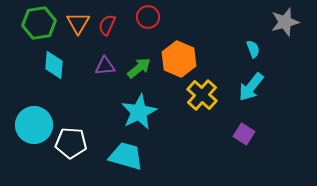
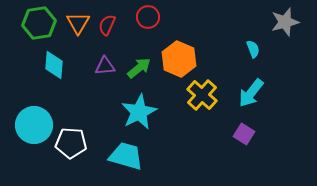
cyan arrow: moved 6 px down
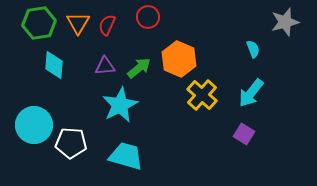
cyan star: moved 19 px left, 7 px up
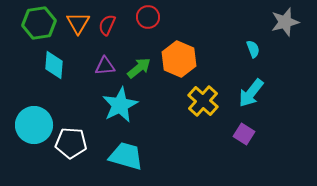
yellow cross: moved 1 px right, 6 px down
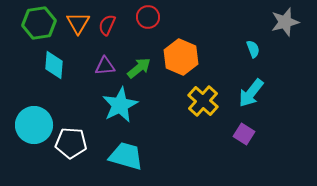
orange hexagon: moved 2 px right, 2 px up
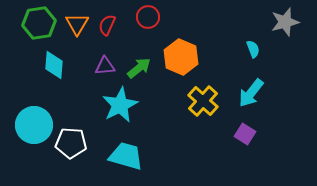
orange triangle: moved 1 px left, 1 px down
purple square: moved 1 px right
